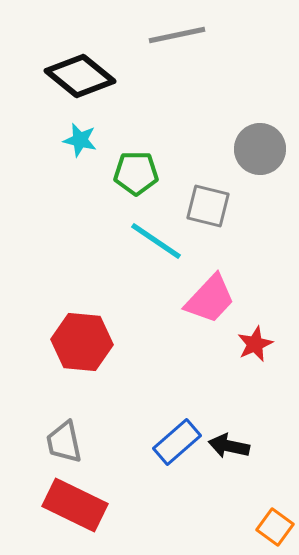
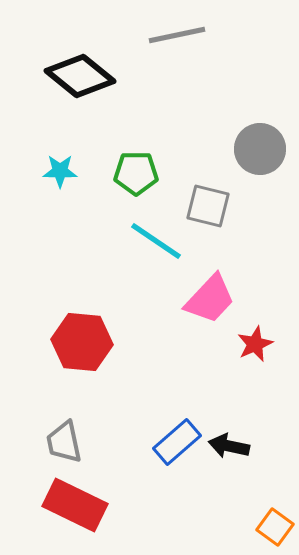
cyan star: moved 20 px left, 31 px down; rotated 12 degrees counterclockwise
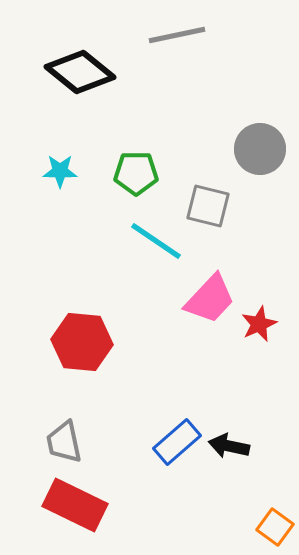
black diamond: moved 4 px up
red star: moved 4 px right, 20 px up
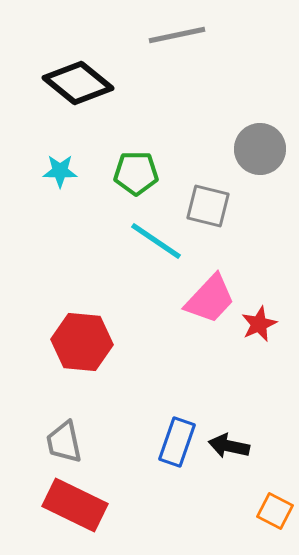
black diamond: moved 2 px left, 11 px down
blue rectangle: rotated 30 degrees counterclockwise
orange square: moved 16 px up; rotated 9 degrees counterclockwise
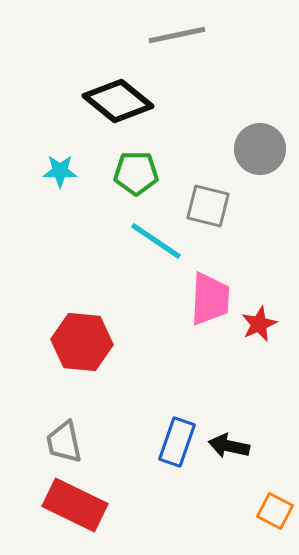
black diamond: moved 40 px right, 18 px down
pink trapezoid: rotated 40 degrees counterclockwise
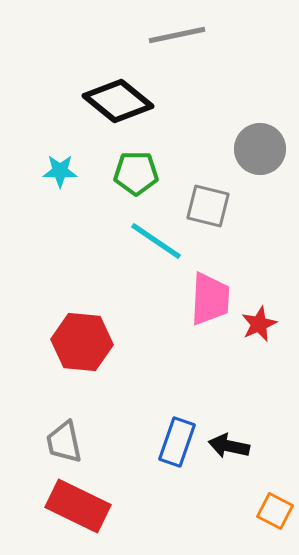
red rectangle: moved 3 px right, 1 px down
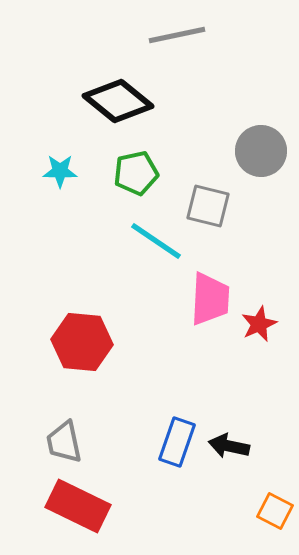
gray circle: moved 1 px right, 2 px down
green pentagon: rotated 12 degrees counterclockwise
